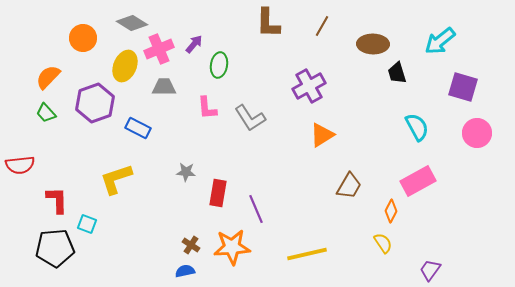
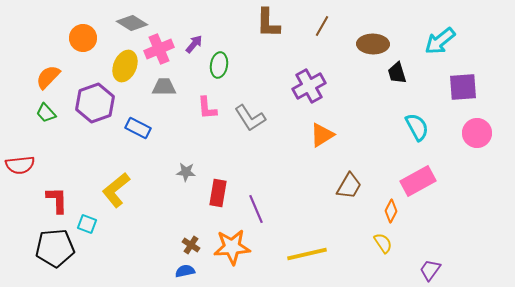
purple square: rotated 20 degrees counterclockwise
yellow L-shape: moved 11 px down; rotated 21 degrees counterclockwise
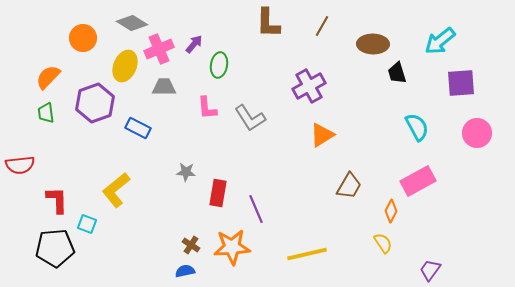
purple square: moved 2 px left, 4 px up
green trapezoid: rotated 35 degrees clockwise
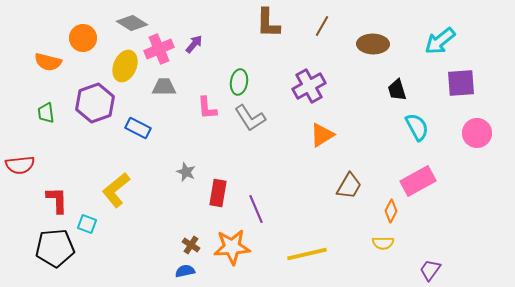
green ellipse: moved 20 px right, 17 px down
black trapezoid: moved 17 px down
orange semicircle: moved 15 px up; rotated 120 degrees counterclockwise
gray star: rotated 18 degrees clockwise
yellow semicircle: rotated 125 degrees clockwise
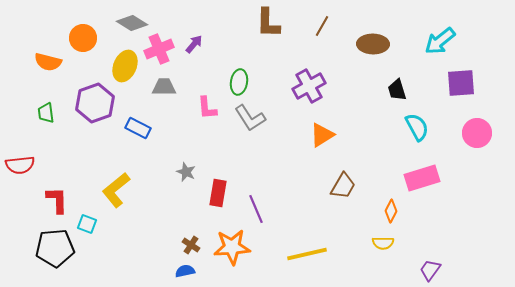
pink rectangle: moved 4 px right, 3 px up; rotated 12 degrees clockwise
brown trapezoid: moved 6 px left
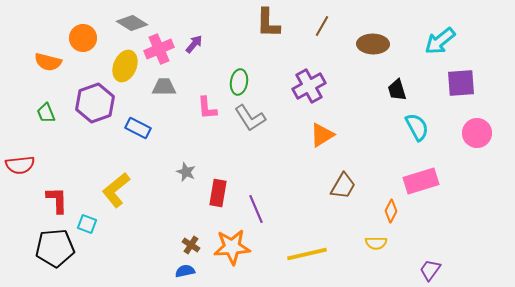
green trapezoid: rotated 15 degrees counterclockwise
pink rectangle: moved 1 px left, 3 px down
yellow semicircle: moved 7 px left
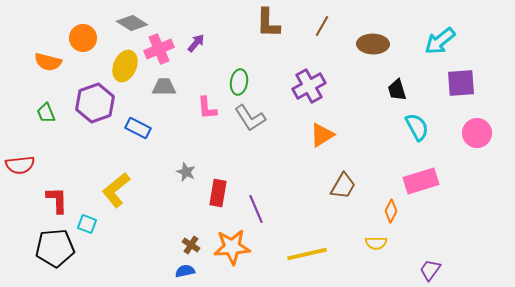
purple arrow: moved 2 px right, 1 px up
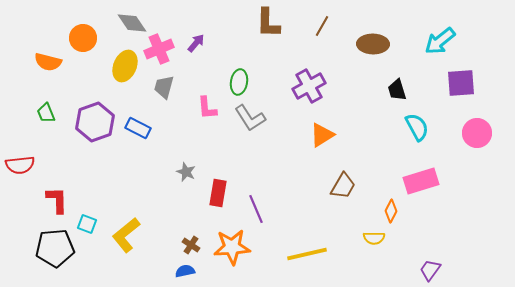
gray diamond: rotated 24 degrees clockwise
gray trapezoid: rotated 75 degrees counterclockwise
purple hexagon: moved 19 px down
yellow L-shape: moved 10 px right, 45 px down
yellow semicircle: moved 2 px left, 5 px up
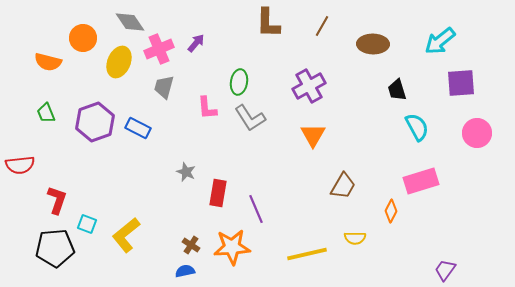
gray diamond: moved 2 px left, 1 px up
yellow ellipse: moved 6 px left, 4 px up
orange triangle: moved 9 px left; rotated 28 degrees counterclockwise
red L-shape: rotated 20 degrees clockwise
yellow semicircle: moved 19 px left
purple trapezoid: moved 15 px right
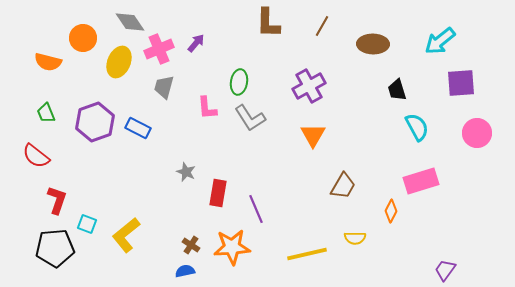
red semicircle: moved 16 px right, 9 px up; rotated 44 degrees clockwise
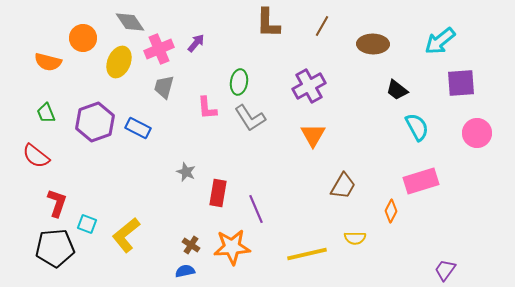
black trapezoid: rotated 35 degrees counterclockwise
red L-shape: moved 3 px down
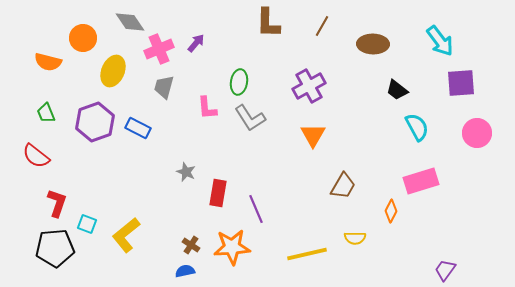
cyan arrow: rotated 88 degrees counterclockwise
yellow ellipse: moved 6 px left, 9 px down
